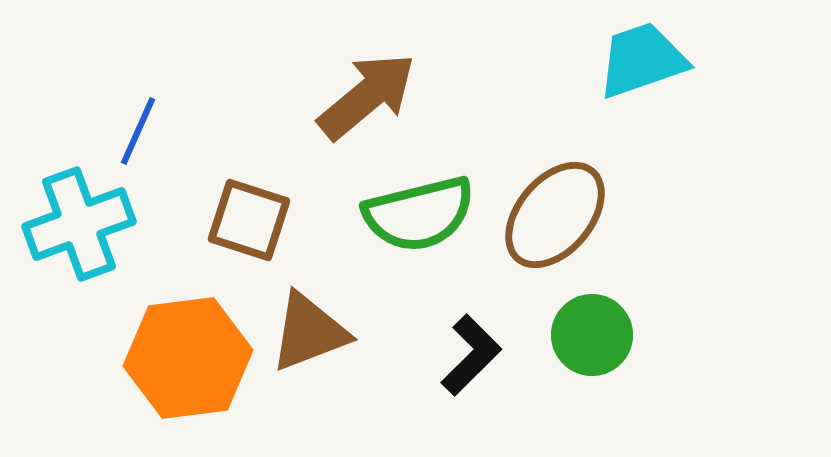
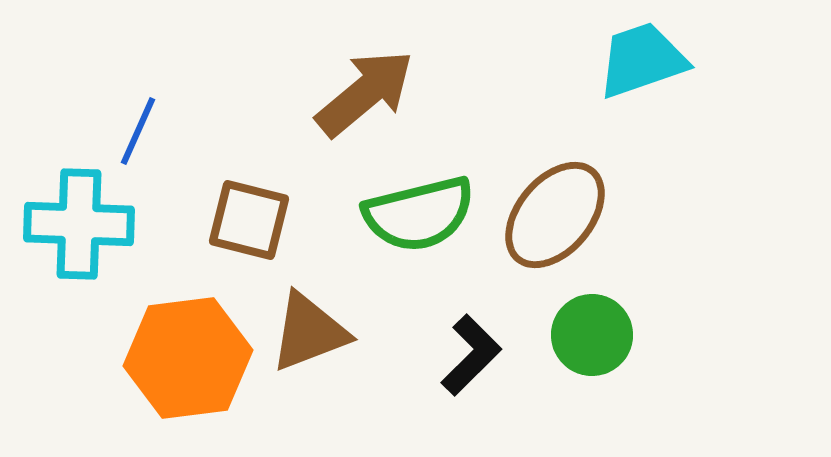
brown arrow: moved 2 px left, 3 px up
brown square: rotated 4 degrees counterclockwise
cyan cross: rotated 22 degrees clockwise
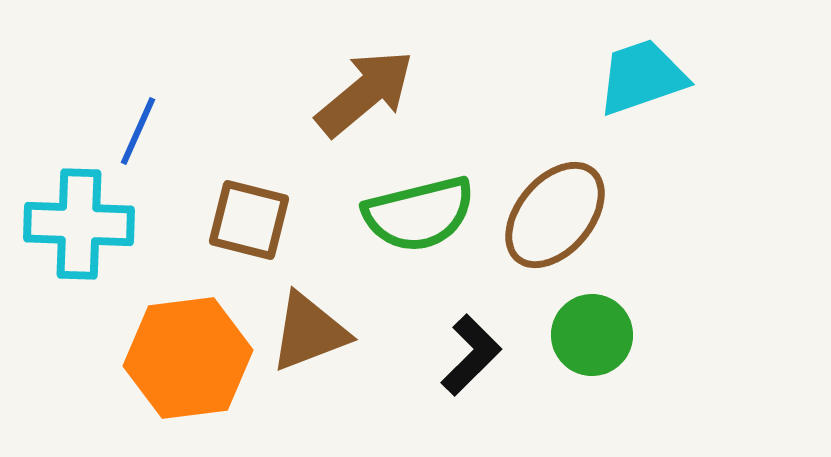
cyan trapezoid: moved 17 px down
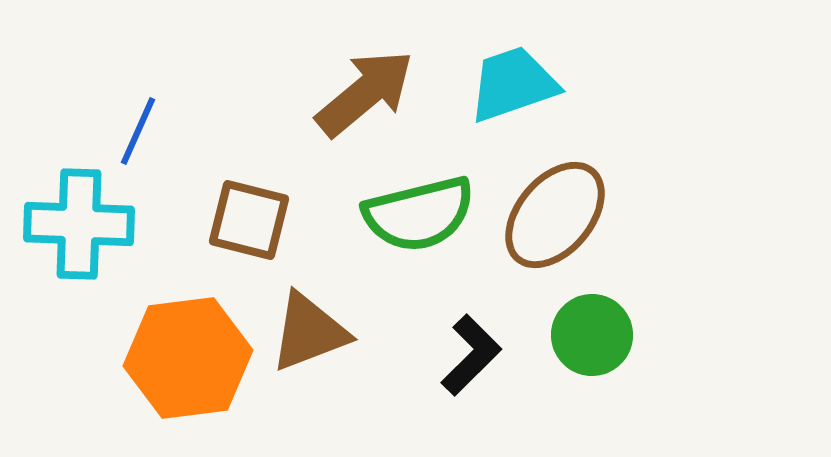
cyan trapezoid: moved 129 px left, 7 px down
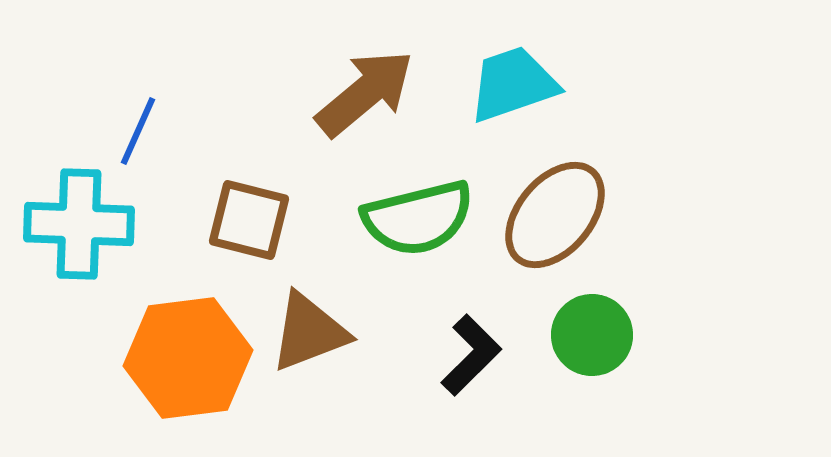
green semicircle: moved 1 px left, 4 px down
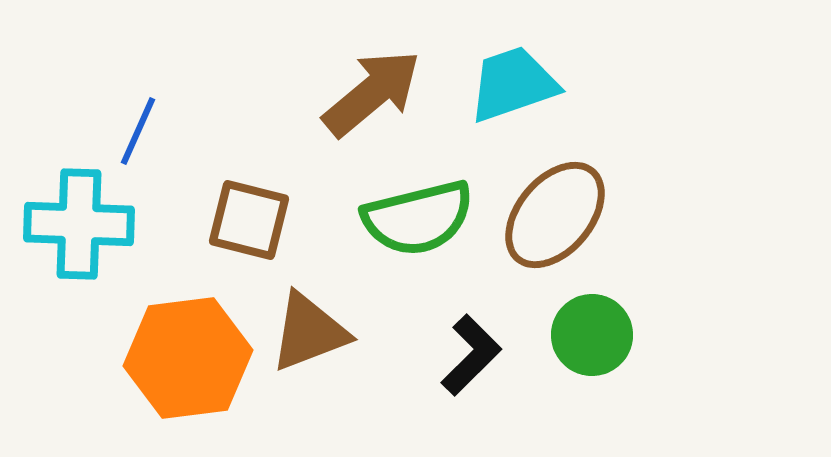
brown arrow: moved 7 px right
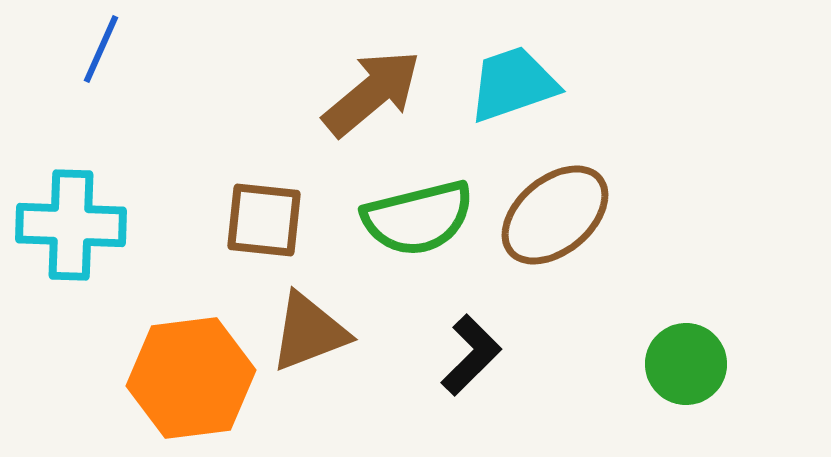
blue line: moved 37 px left, 82 px up
brown ellipse: rotated 10 degrees clockwise
brown square: moved 15 px right; rotated 8 degrees counterclockwise
cyan cross: moved 8 px left, 1 px down
green circle: moved 94 px right, 29 px down
orange hexagon: moved 3 px right, 20 px down
